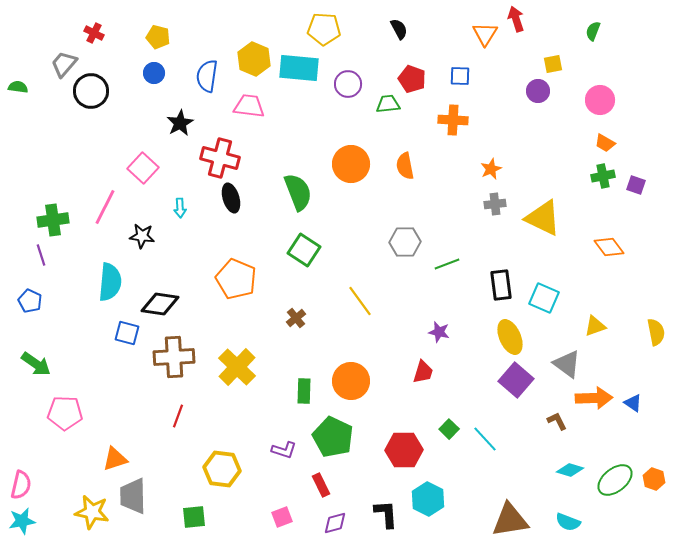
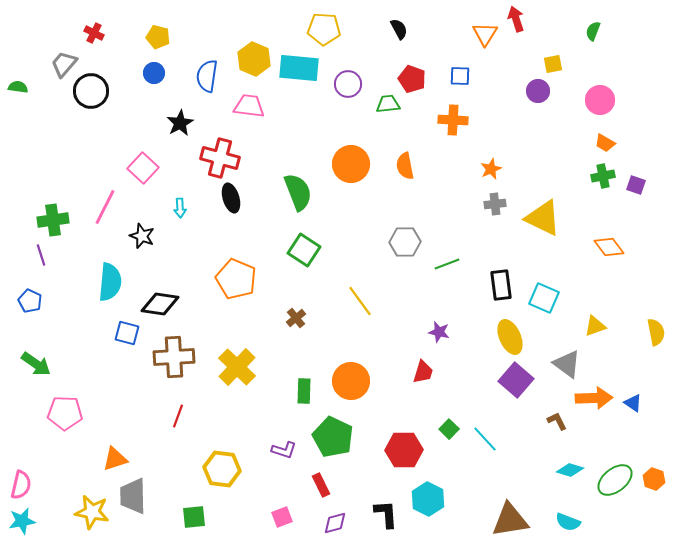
black star at (142, 236): rotated 15 degrees clockwise
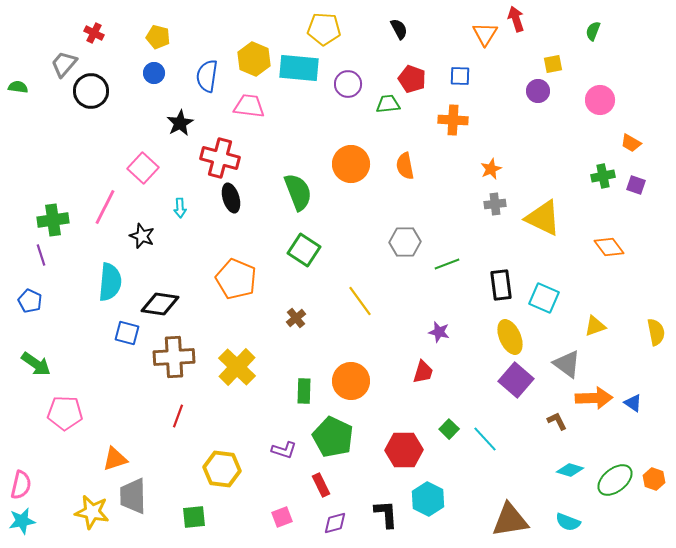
orange trapezoid at (605, 143): moved 26 px right
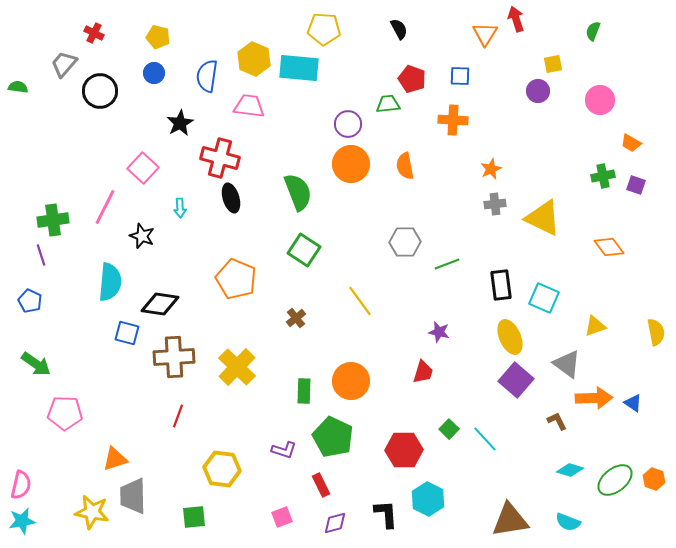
purple circle at (348, 84): moved 40 px down
black circle at (91, 91): moved 9 px right
